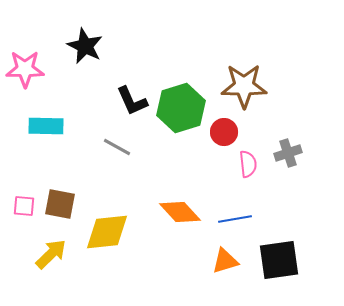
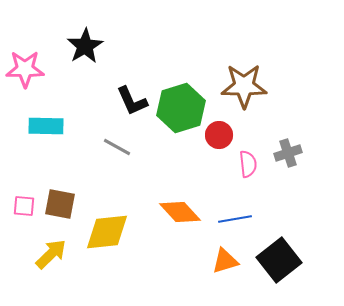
black star: rotated 15 degrees clockwise
red circle: moved 5 px left, 3 px down
black square: rotated 30 degrees counterclockwise
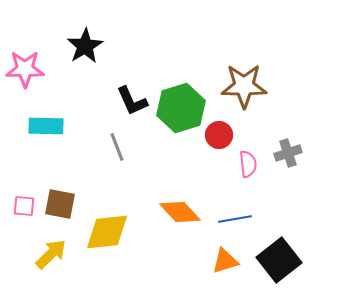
gray line: rotated 40 degrees clockwise
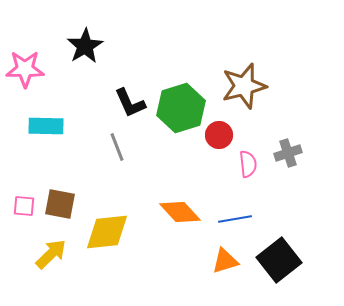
brown star: rotated 15 degrees counterclockwise
black L-shape: moved 2 px left, 2 px down
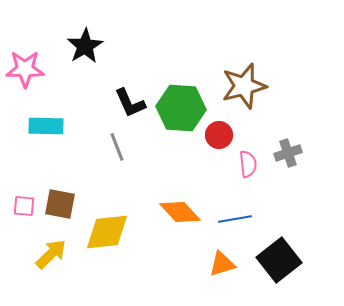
green hexagon: rotated 21 degrees clockwise
orange triangle: moved 3 px left, 3 px down
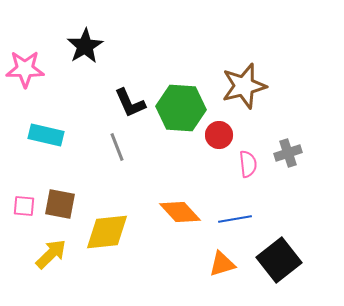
cyan rectangle: moved 9 px down; rotated 12 degrees clockwise
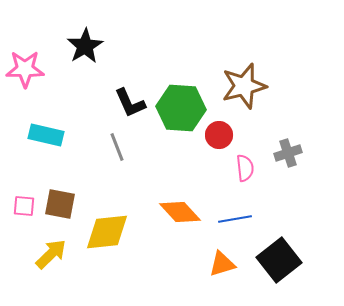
pink semicircle: moved 3 px left, 4 px down
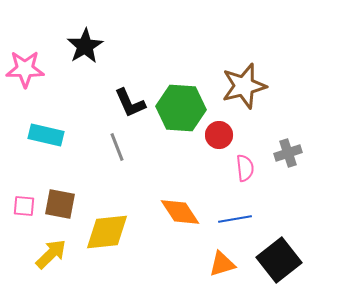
orange diamond: rotated 9 degrees clockwise
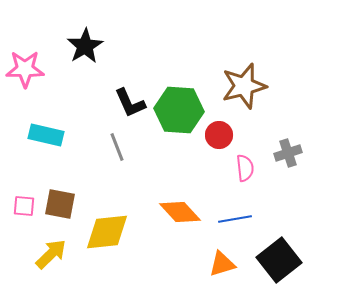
green hexagon: moved 2 px left, 2 px down
orange diamond: rotated 9 degrees counterclockwise
